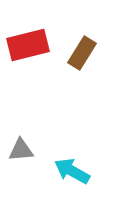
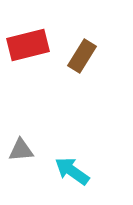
brown rectangle: moved 3 px down
cyan arrow: rotated 6 degrees clockwise
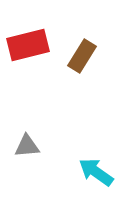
gray triangle: moved 6 px right, 4 px up
cyan arrow: moved 24 px right, 1 px down
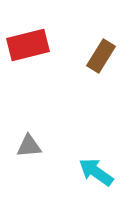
brown rectangle: moved 19 px right
gray triangle: moved 2 px right
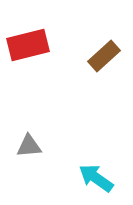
brown rectangle: moved 3 px right; rotated 16 degrees clockwise
cyan arrow: moved 6 px down
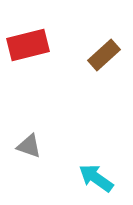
brown rectangle: moved 1 px up
gray triangle: rotated 24 degrees clockwise
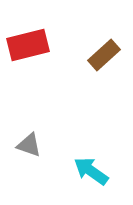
gray triangle: moved 1 px up
cyan arrow: moved 5 px left, 7 px up
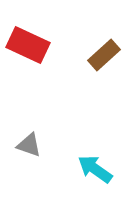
red rectangle: rotated 39 degrees clockwise
cyan arrow: moved 4 px right, 2 px up
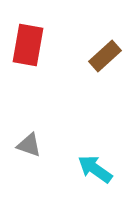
red rectangle: rotated 75 degrees clockwise
brown rectangle: moved 1 px right, 1 px down
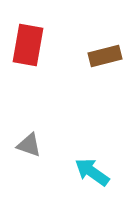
brown rectangle: rotated 28 degrees clockwise
cyan arrow: moved 3 px left, 3 px down
